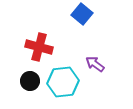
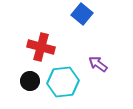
red cross: moved 2 px right
purple arrow: moved 3 px right
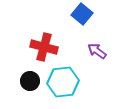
red cross: moved 3 px right
purple arrow: moved 1 px left, 13 px up
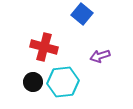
purple arrow: moved 3 px right, 5 px down; rotated 54 degrees counterclockwise
black circle: moved 3 px right, 1 px down
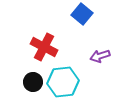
red cross: rotated 12 degrees clockwise
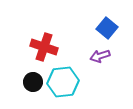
blue square: moved 25 px right, 14 px down
red cross: rotated 8 degrees counterclockwise
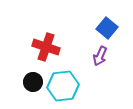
red cross: moved 2 px right
purple arrow: rotated 48 degrees counterclockwise
cyan hexagon: moved 4 px down
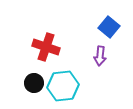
blue square: moved 2 px right, 1 px up
purple arrow: rotated 18 degrees counterclockwise
black circle: moved 1 px right, 1 px down
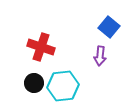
red cross: moved 5 px left
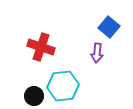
purple arrow: moved 3 px left, 3 px up
black circle: moved 13 px down
